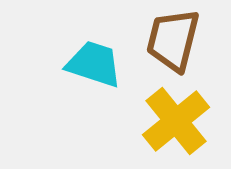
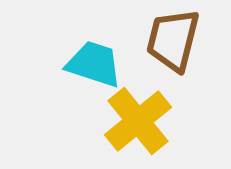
yellow cross: moved 38 px left
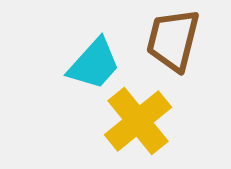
cyan trapezoid: rotated 114 degrees clockwise
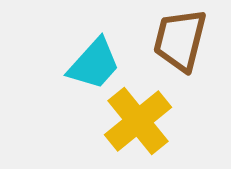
brown trapezoid: moved 7 px right
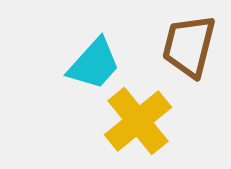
brown trapezoid: moved 9 px right, 6 px down
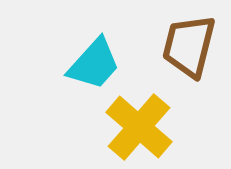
yellow cross: moved 1 px right, 6 px down; rotated 10 degrees counterclockwise
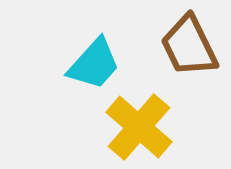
brown trapezoid: rotated 40 degrees counterclockwise
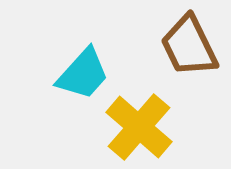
cyan trapezoid: moved 11 px left, 10 px down
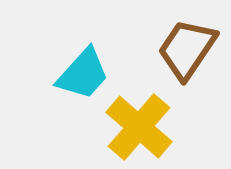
brown trapezoid: moved 2 px left, 3 px down; rotated 60 degrees clockwise
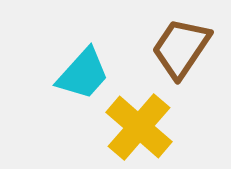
brown trapezoid: moved 6 px left, 1 px up
